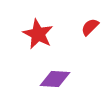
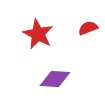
red semicircle: moved 2 px left, 1 px down; rotated 24 degrees clockwise
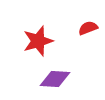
red star: moved 7 px down; rotated 28 degrees clockwise
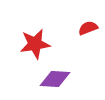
red star: moved 3 px left, 3 px down; rotated 8 degrees clockwise
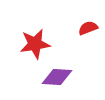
purple diamond: moved 2 px right, 2 px up
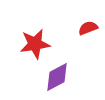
purple diamond: rotated 32 degrees counterclockwise
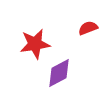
purple diamond: moved 2 px right, 4 px up
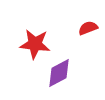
red star: rotated 16 degrees clockwise
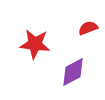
purple diamond: moved 14 px right, 1 px up
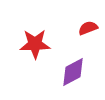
red star: rotated 8 degrees counterclockwise
